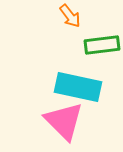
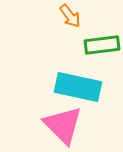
pink triangle: moved 1 px left, 4 px down
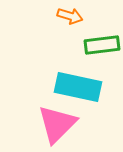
orange arrow: rotated 35 degrees counterclockwise
pink triangle: moved 6 px left, 1 px up; rotated 30 degrees clockwise
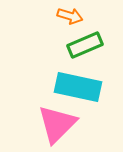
green rectangle: moved 17 px left; rotated 16 degrees counterclockwise
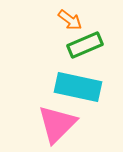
orange arrow: moved 4 px down; rotated 20 degrees clockwise
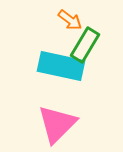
green rectangle: rotated 36 degrees counterclockwise
cyan rectangle: moved 17 px left, 21 px up
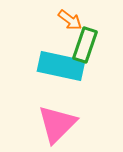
green rectangle: rotated 12 degrees counterclockwise
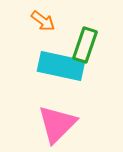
orange arrow: moved 27 px left, 1 px down
